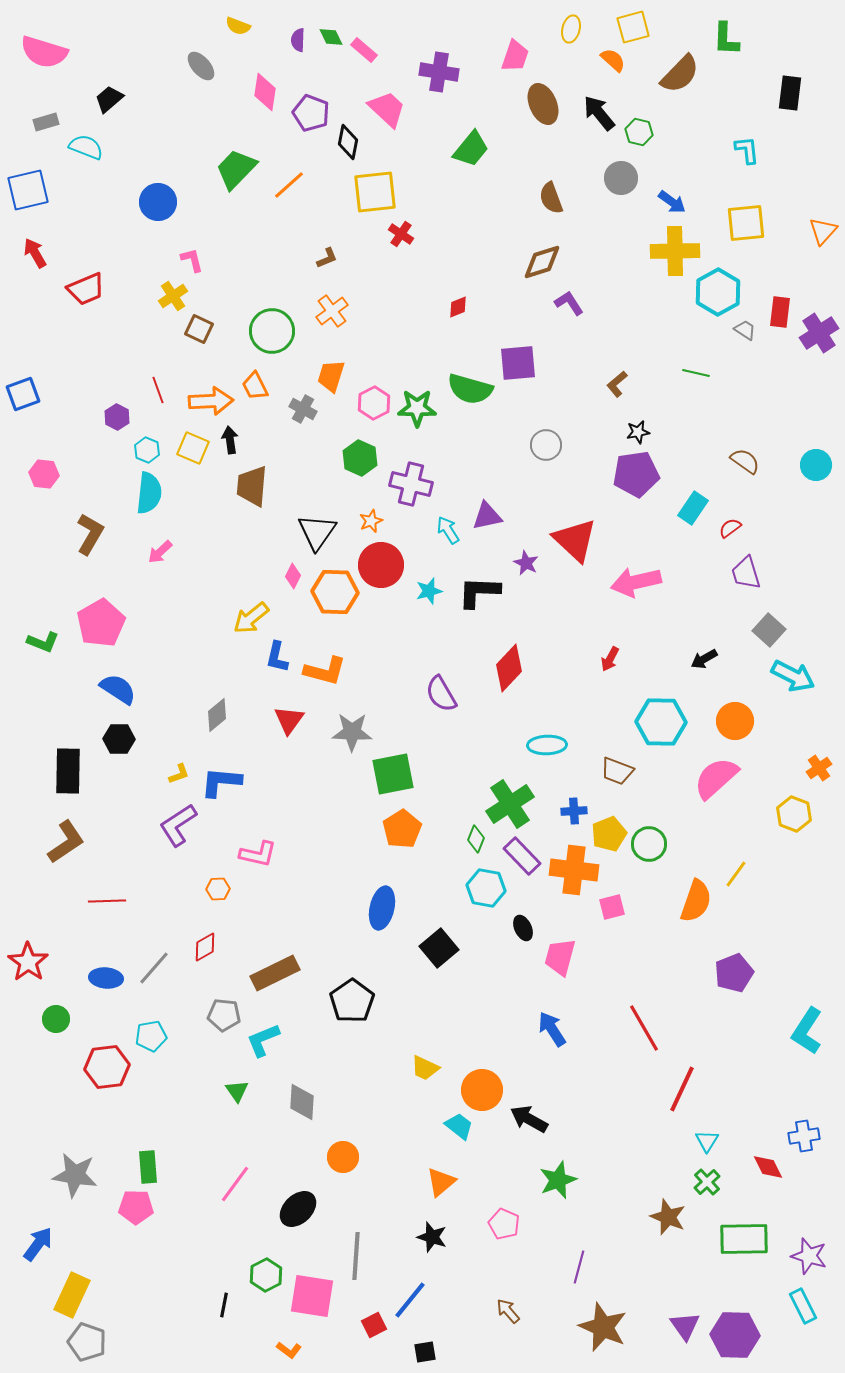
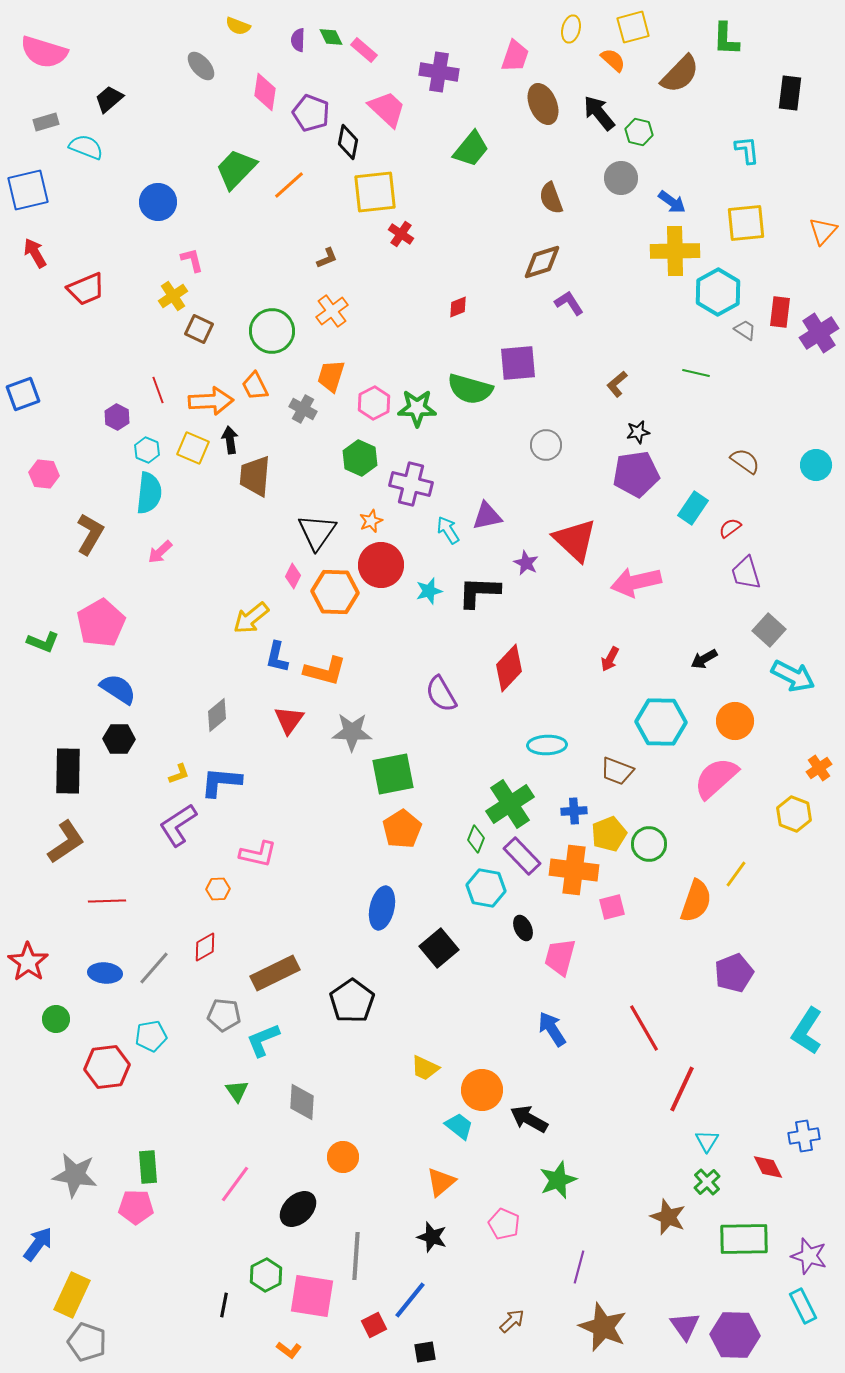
brown trapezoid at (252, 486): moved 3 px right, 10 px up
blue ellipse at (106, 978): moved 1 px left, 5 px up
brown arrow at (508, 1311): moved 4 px right, 10 px down; rotated 88 degrees clockwise
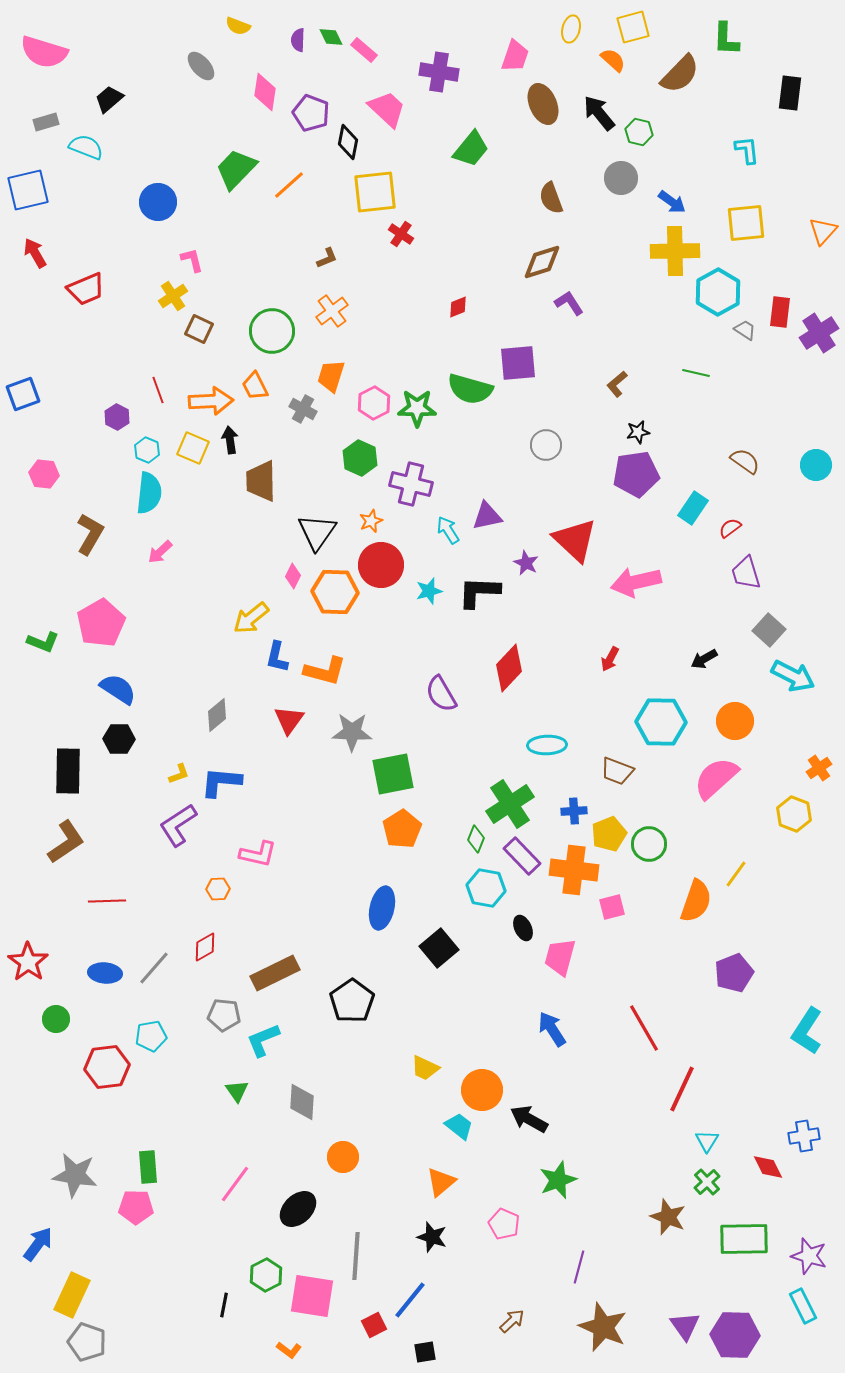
brown trapezoid at (255, 476): moved 6 px right, 5 px down; rotated 6 degrees counterclockwise
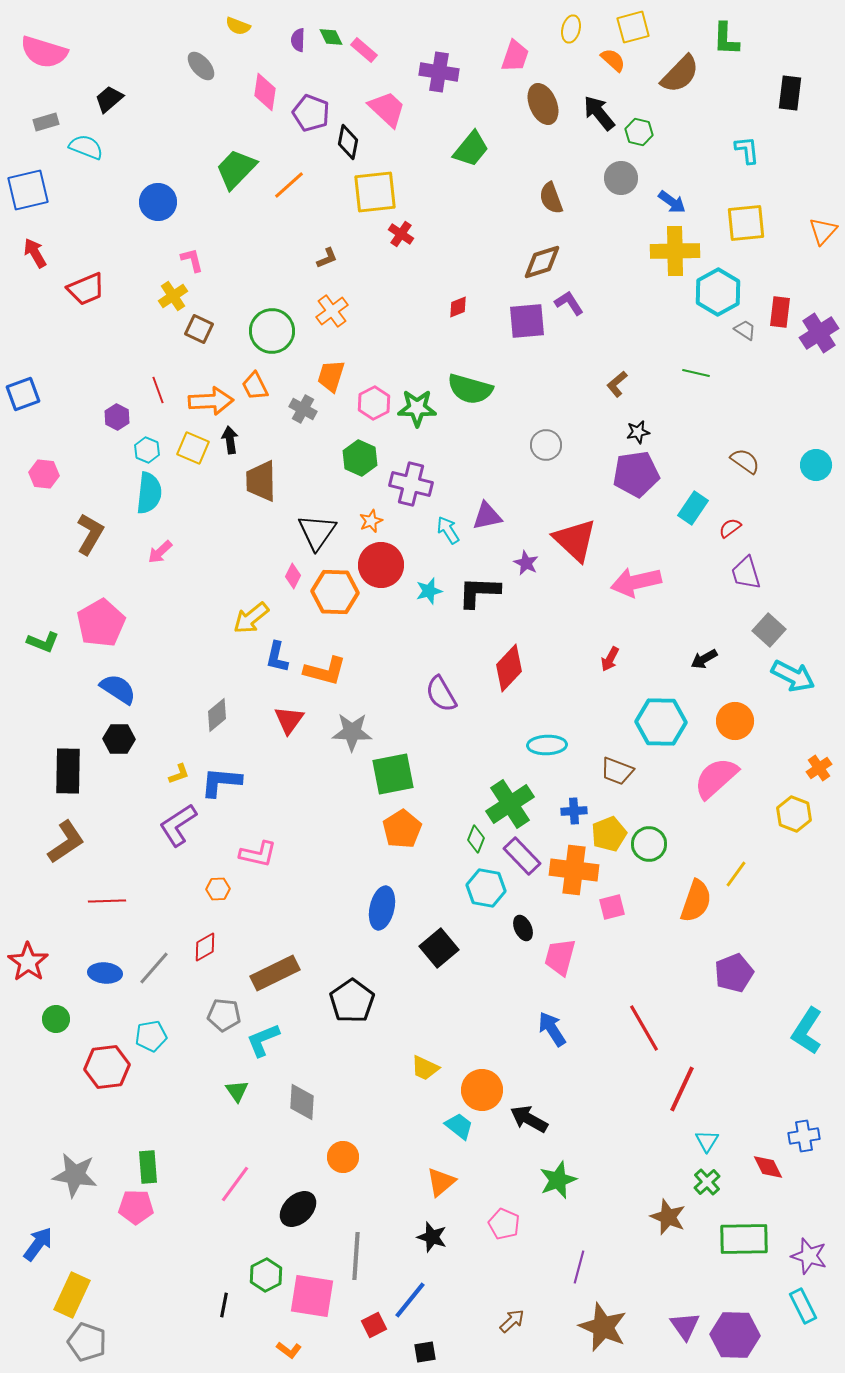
purple square at (518, 363): moved 9 px right, 42 px up
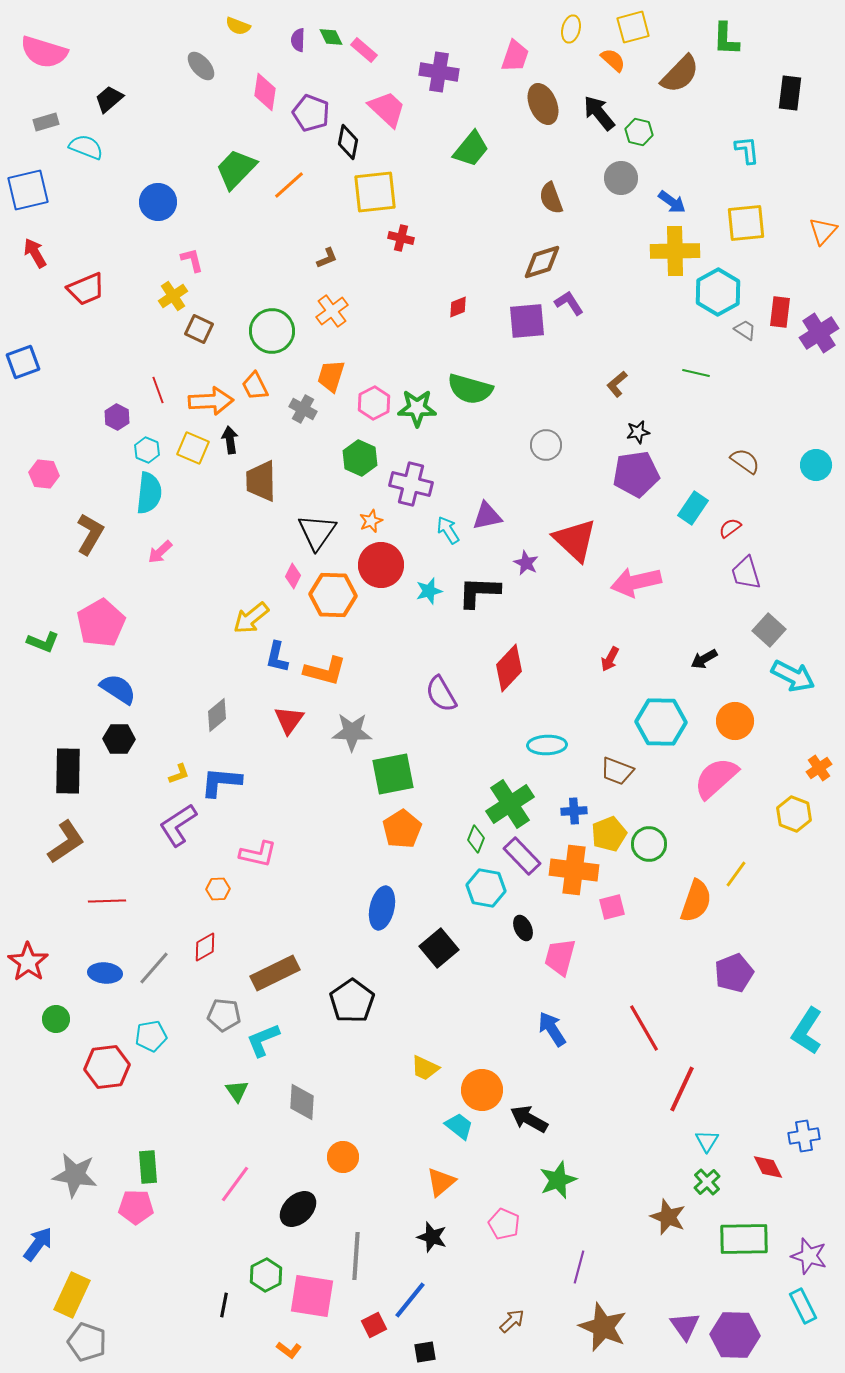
red cross at (401, 234): moved 4 px down; rotated 20 degrees counterclockwise
blue square at (23, 394): moved 32 px up
orange hexagon at (335, 592): moved 2 px left, 3 px down
